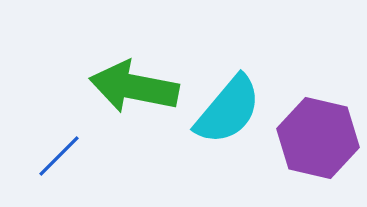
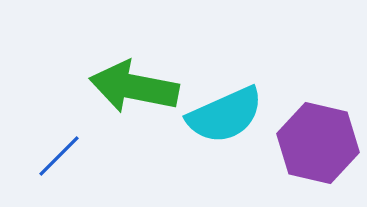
cyan semicircle: moved 3 px left, 5 px down; rotated 26 degrees clockwise
purple hexagon: moved 5 px down
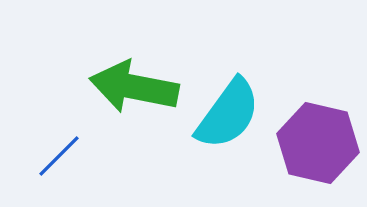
cyan semicircle: moved 3 px right, 1 px up; rotated 30 degrees counterclockwise
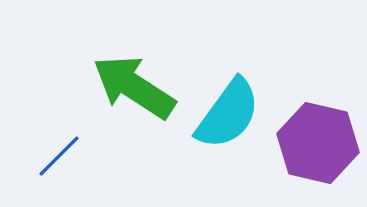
green arrow: rotated 22 degrees clockwise
